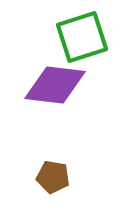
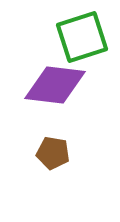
brown pentagon: moved 24 px up
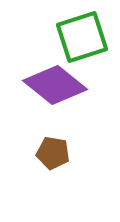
purple diamond: rotated 32 degrees clockwise
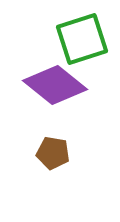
green square: moved 2 px down
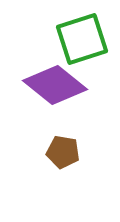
brown pentagon: moved 10 px right, 1 px up
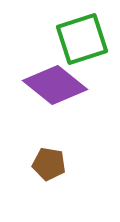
brown pentagon: moved 14 px left, 12 px down
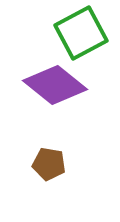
green square: moved 1 px left, 6 px up; rotated 10 degrees counterclockwise
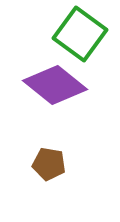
green square: moved 1 px left, 1 px down; rotated 26 degrees counterclockwise
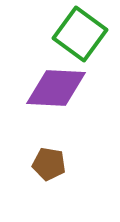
purple diamond: moved 1 px right, 3 px down; rotated 36 degrees counterclockwise
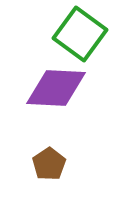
brown pentagon: rotated 28 degrees clockwise
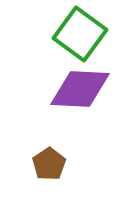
purple diamond: moved 24 px right, 1 px down
